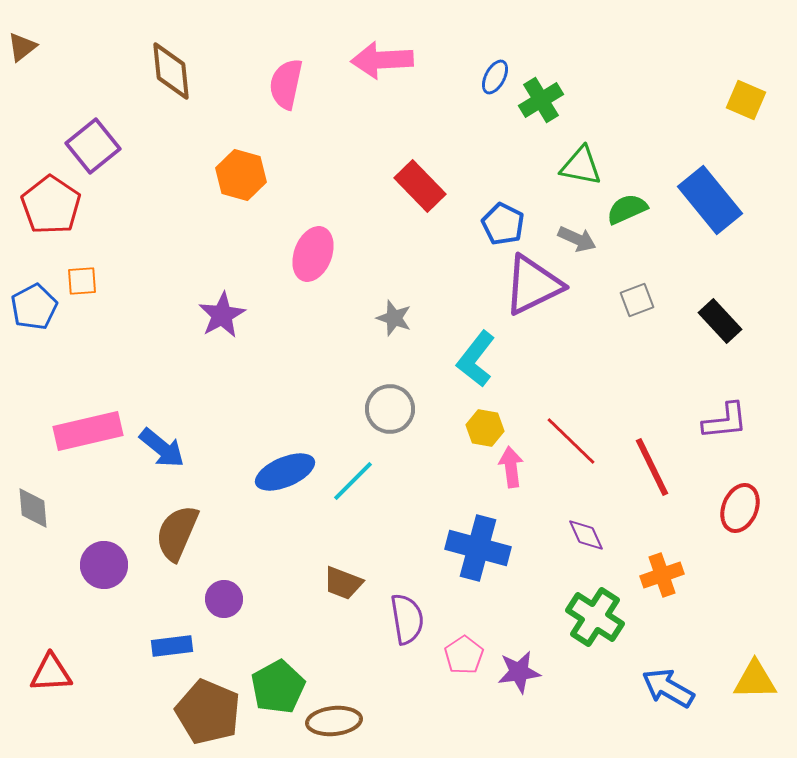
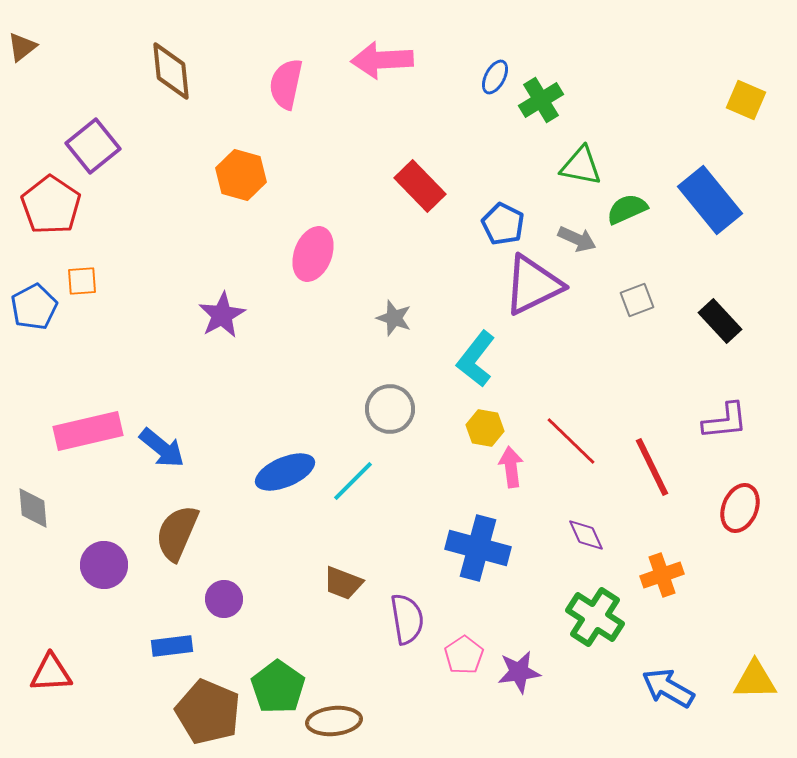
green pentagon at (278, 687): rotated 8 degrees counterclockwise
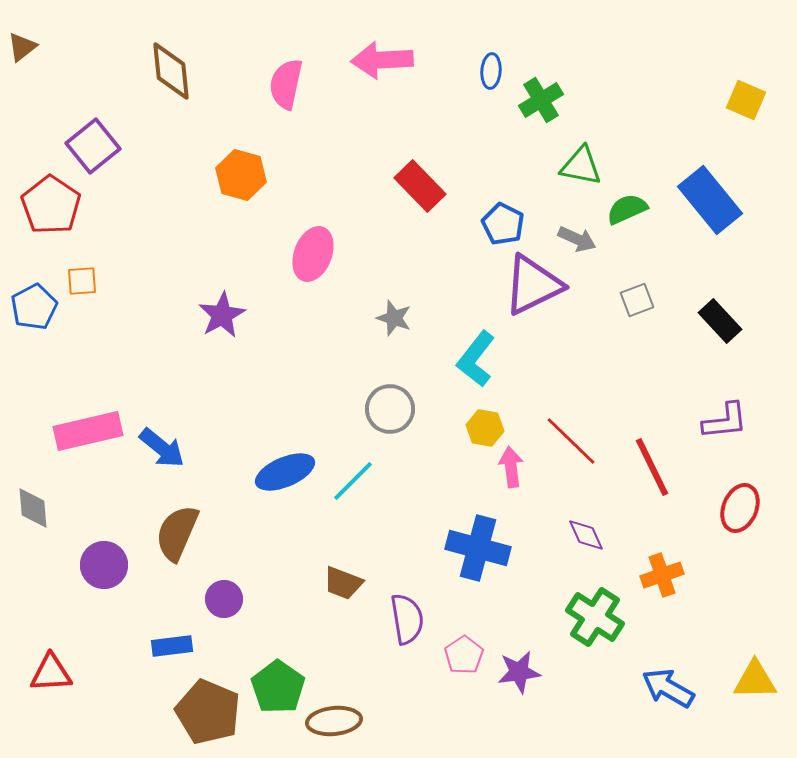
blue ellipse at (495, 77): moved 4 px left, 6 px up; rotated 24 degrees counterclockwise
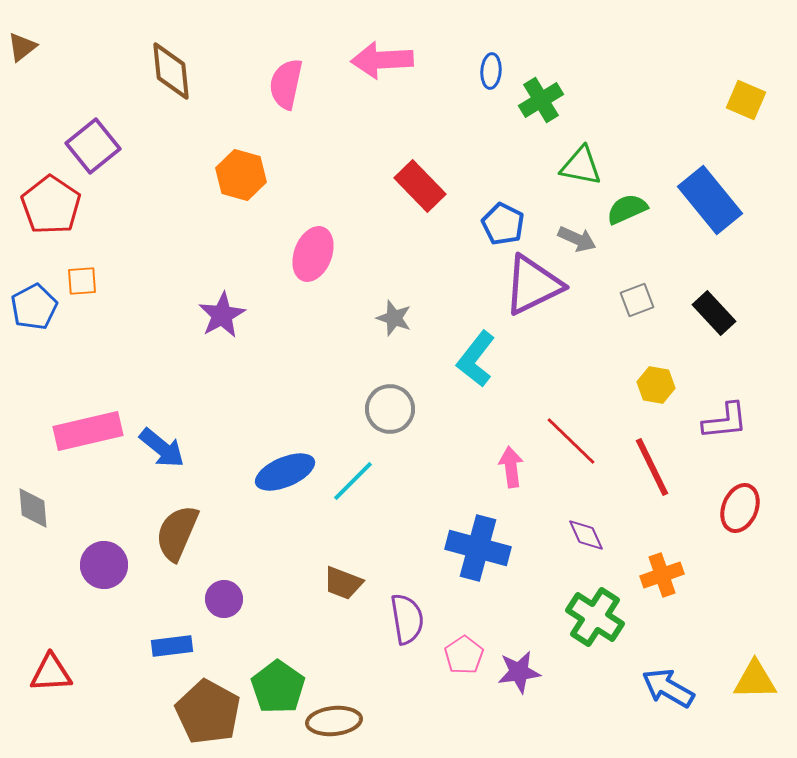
black rectangle at (720, 321): moved 6 px left, 8 px up
yellow hexagon at (485, 428): moved 171 px right, 43 px up
brown pentagon at (208, 712): rotated 6 degrees clockwise
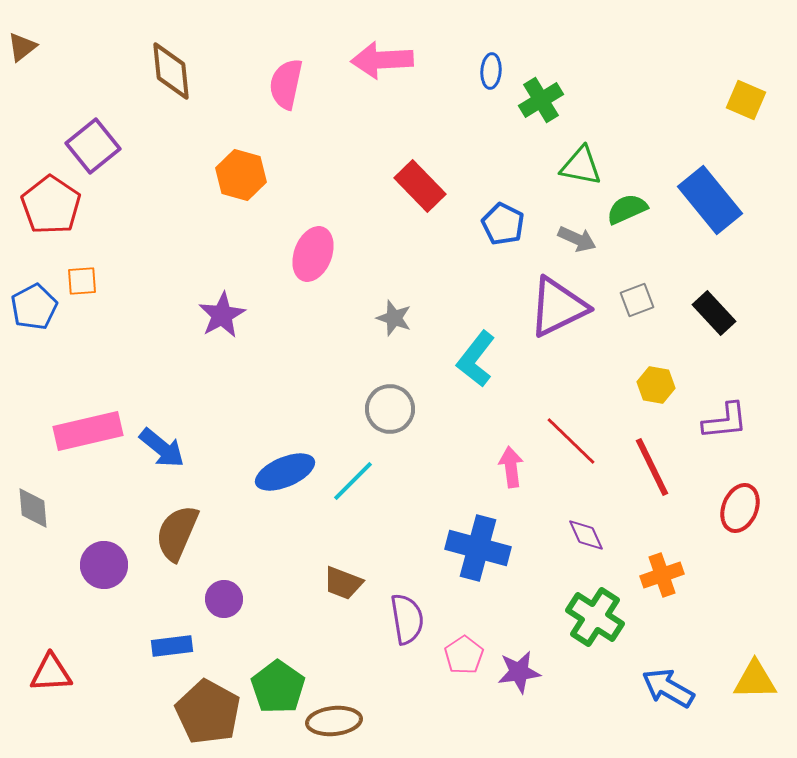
purple triangle at (533, 285): moved 25 px right, 22 px down
